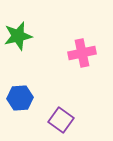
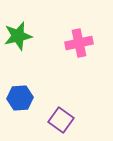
pink cross: moved 3 px left, 10 px up
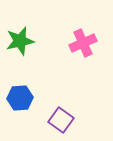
green star: moved 2 px right, 5 px down
pink cross: moved 4 px right; rotated 12 degrees counterclockwise
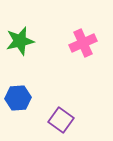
blue hexagon: moved 2 px left
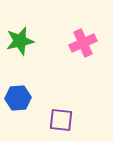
purple square: rotated 30 degrees counterclockwise
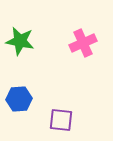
green star: rotated 24 degrees clockwise
blue hexagon: moved 1 px right, 1 px down
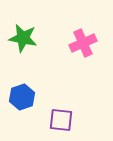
green star: moved 3 px right, 3 px up
blue hexagon: moved 3 px right, 2 px up; rotated 15 degrees counterclockwise
